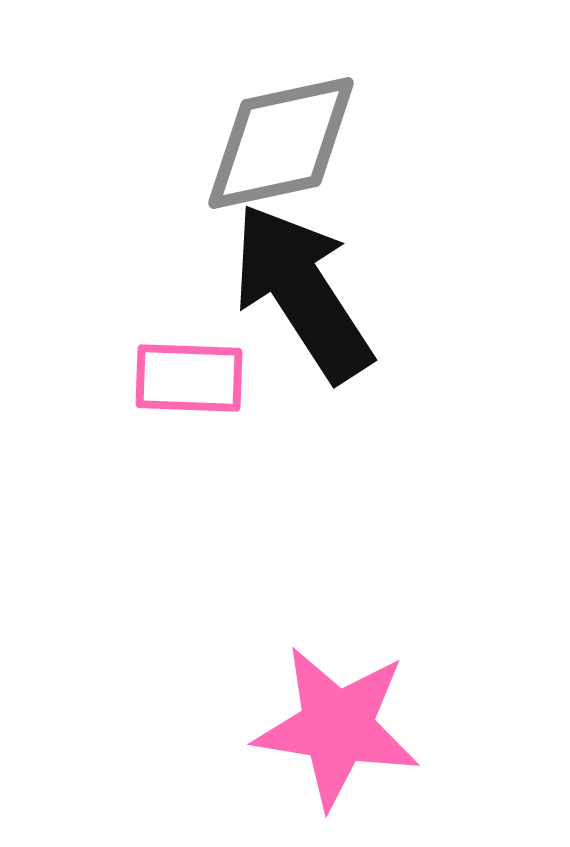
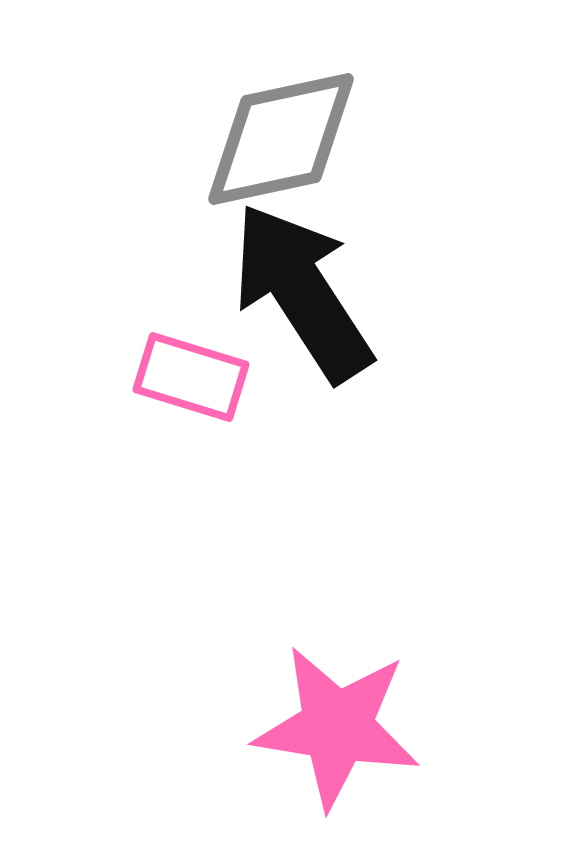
gray diamond: moved 4 px up
pink rectangle: moved 2 px right, 1 px up; rotated 15 degrees clockwise
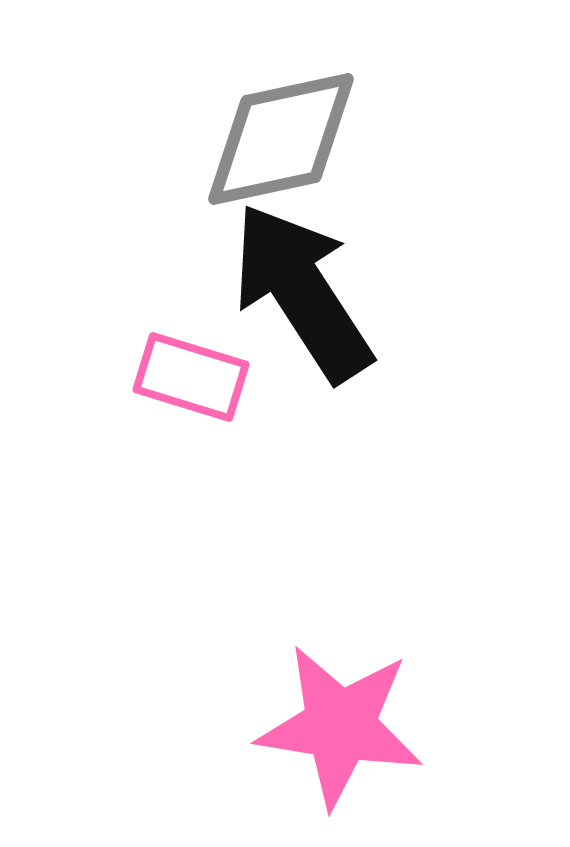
pink star: moved 3 px right, 1 px up
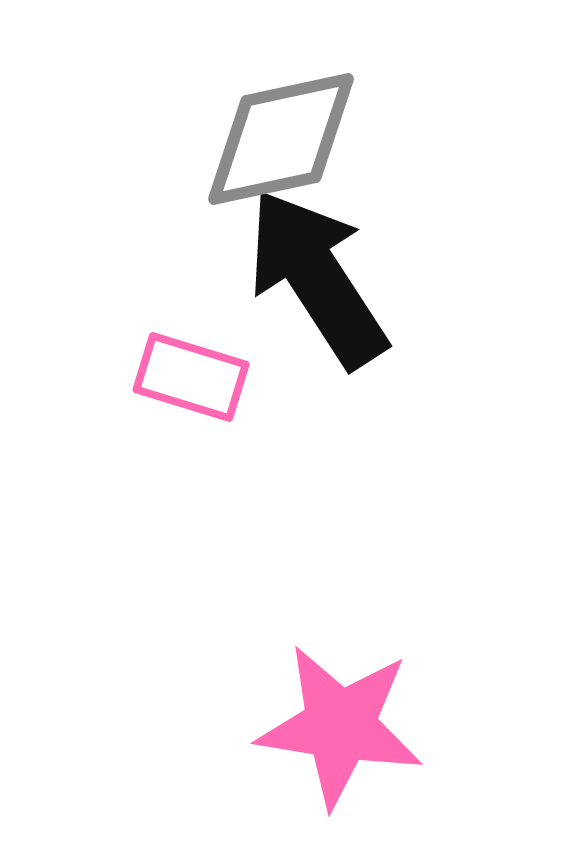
black arrow: moved 15 px right, 14 px up
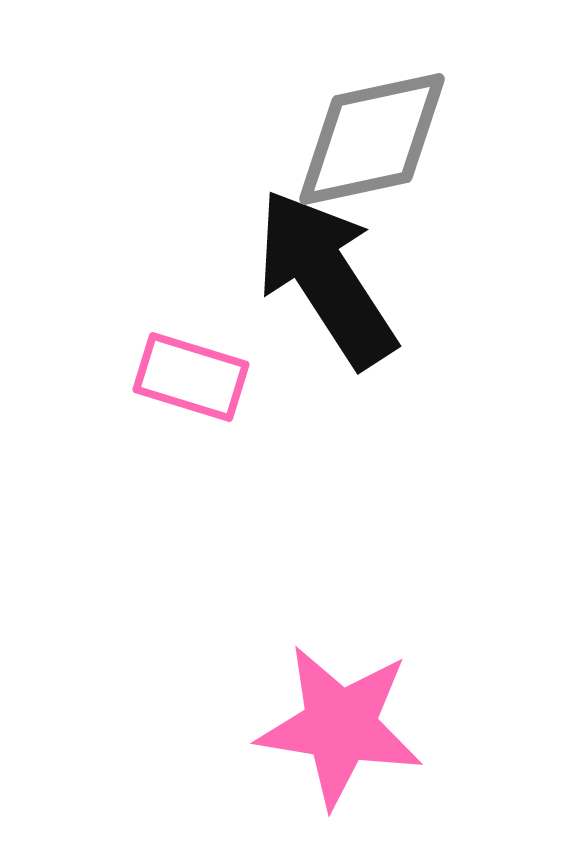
gray diamond: moved 91 px right
black arrow: moved 9 px right
